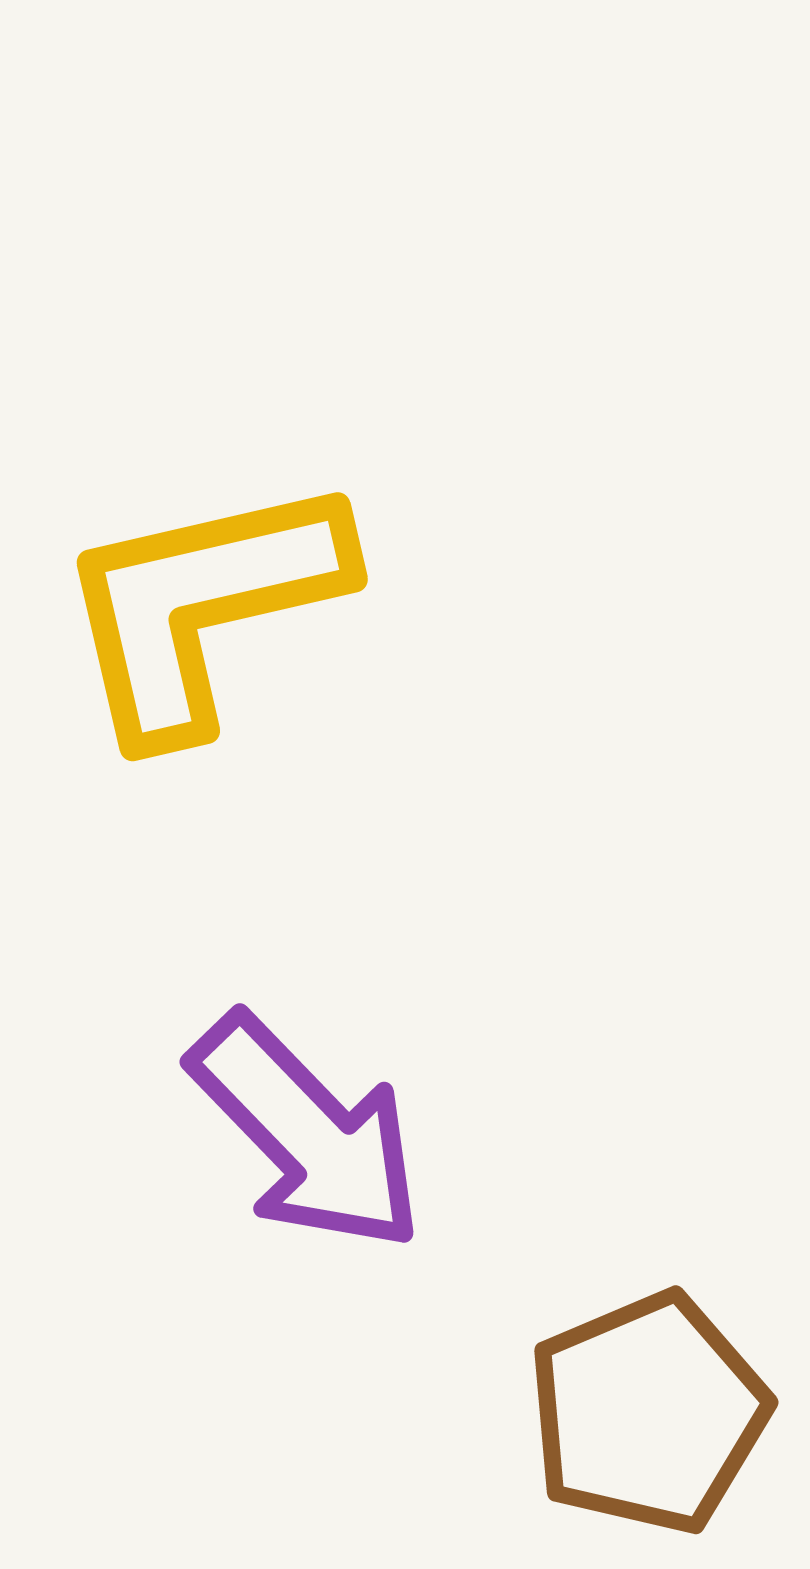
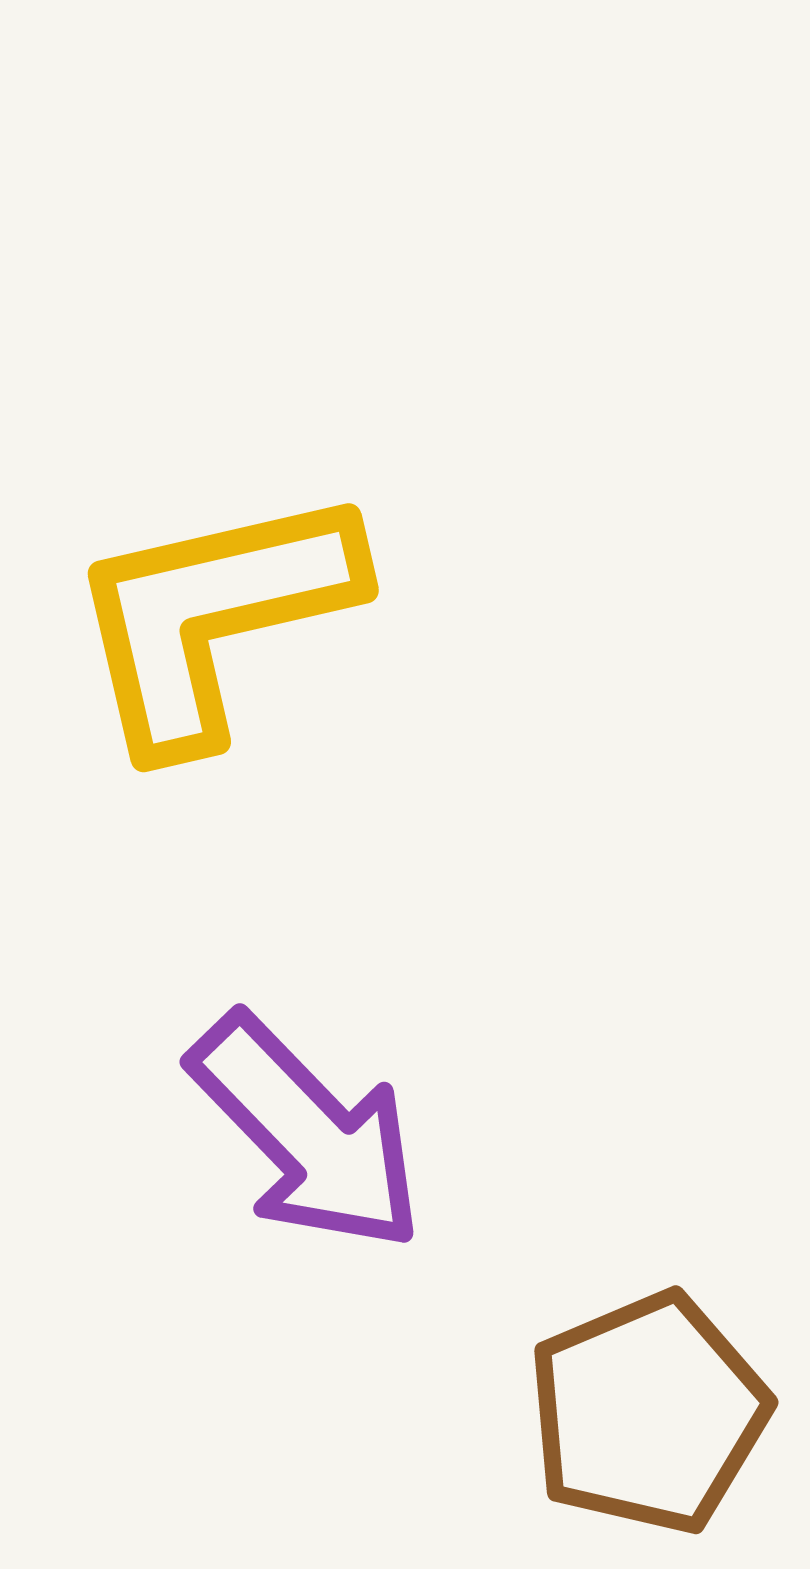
yellow L-shape: moved 11 px right, 11 px down
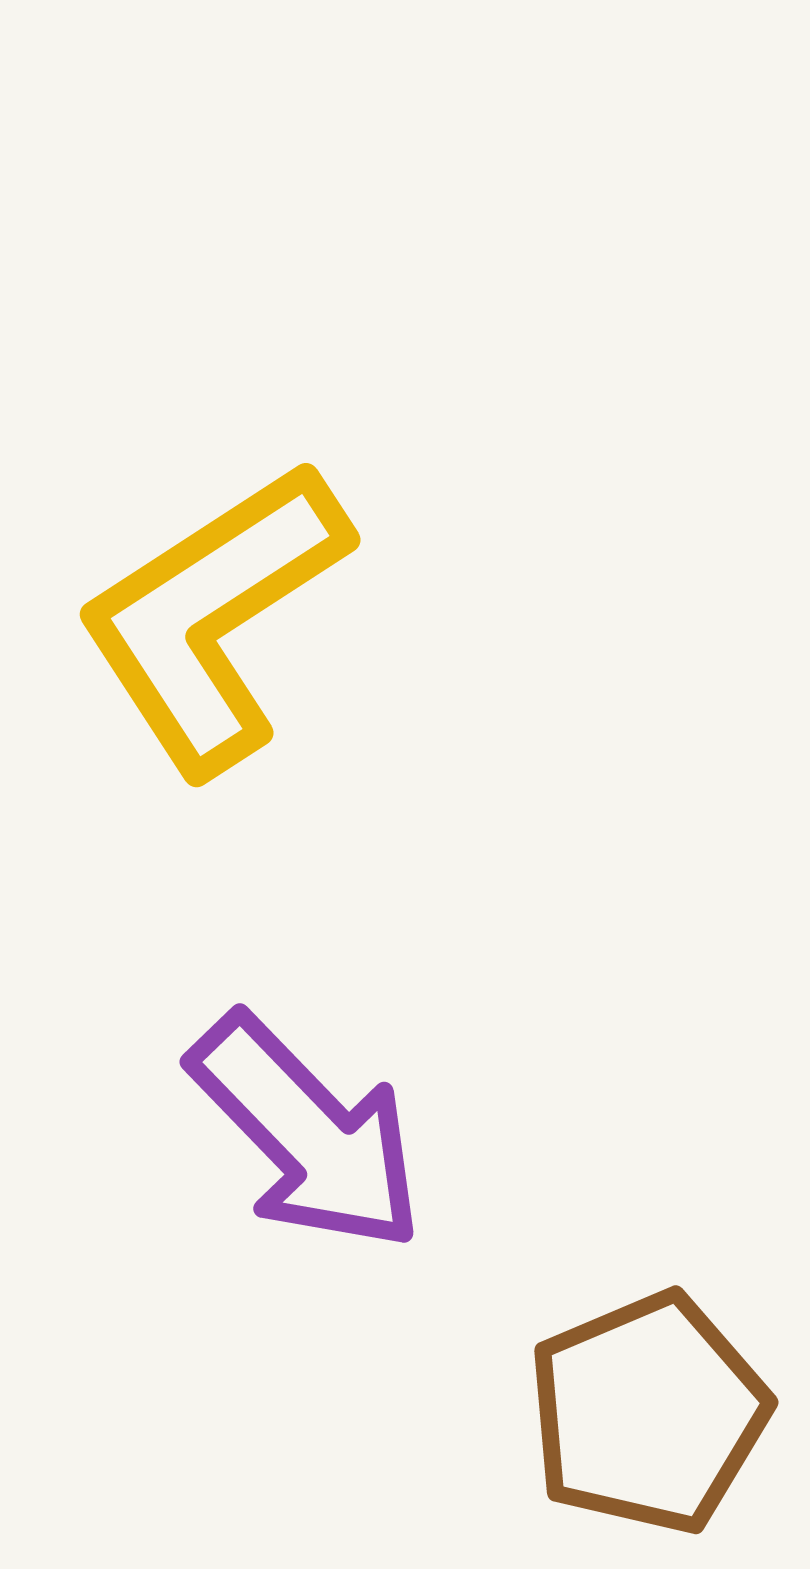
yellow L-shape: rotated 20 degrees counterclockwise
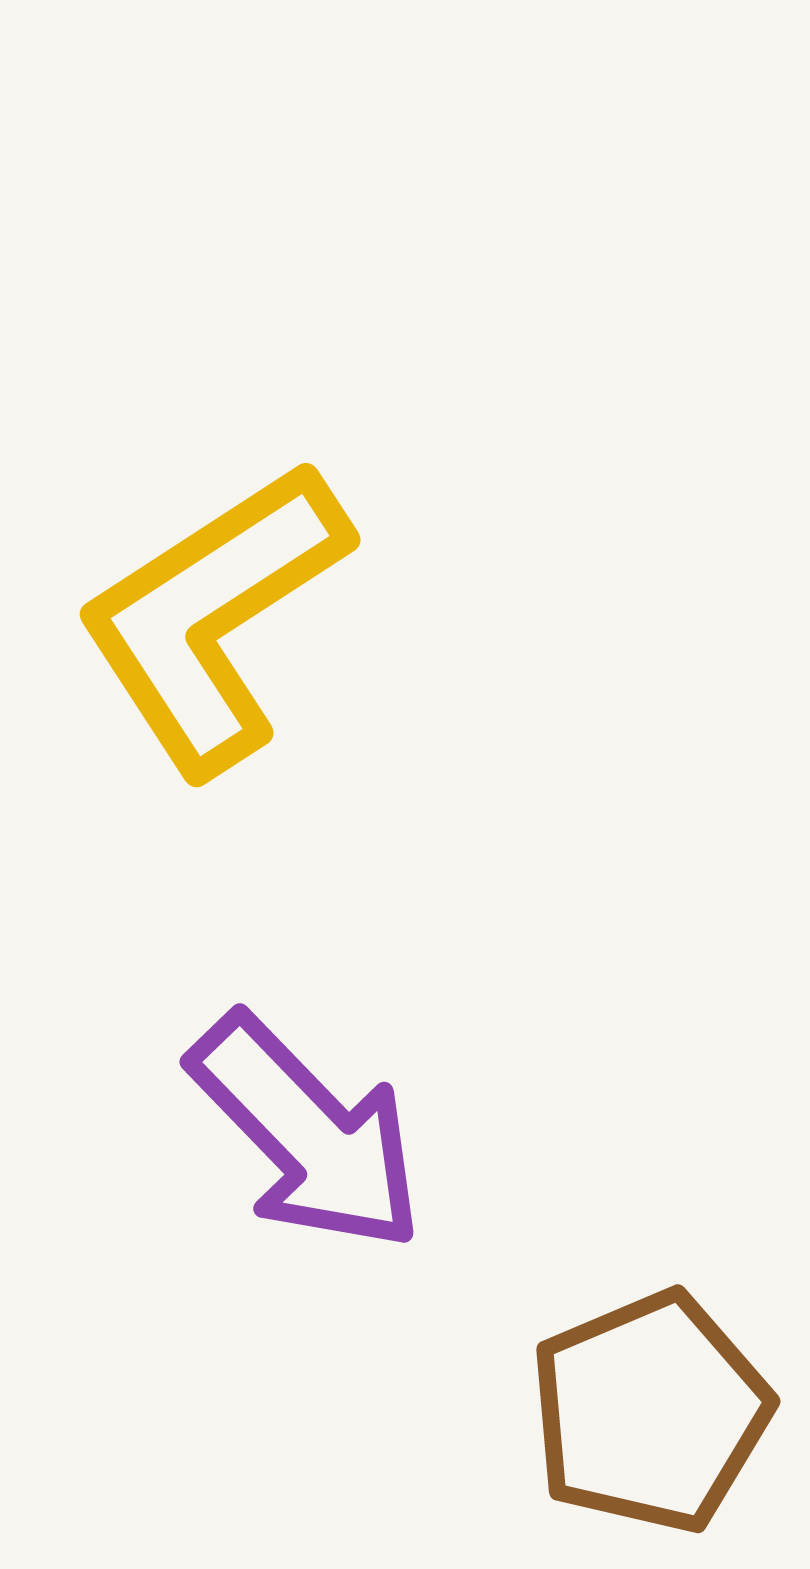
brown pentagon: moved 2 px right, 1 px up
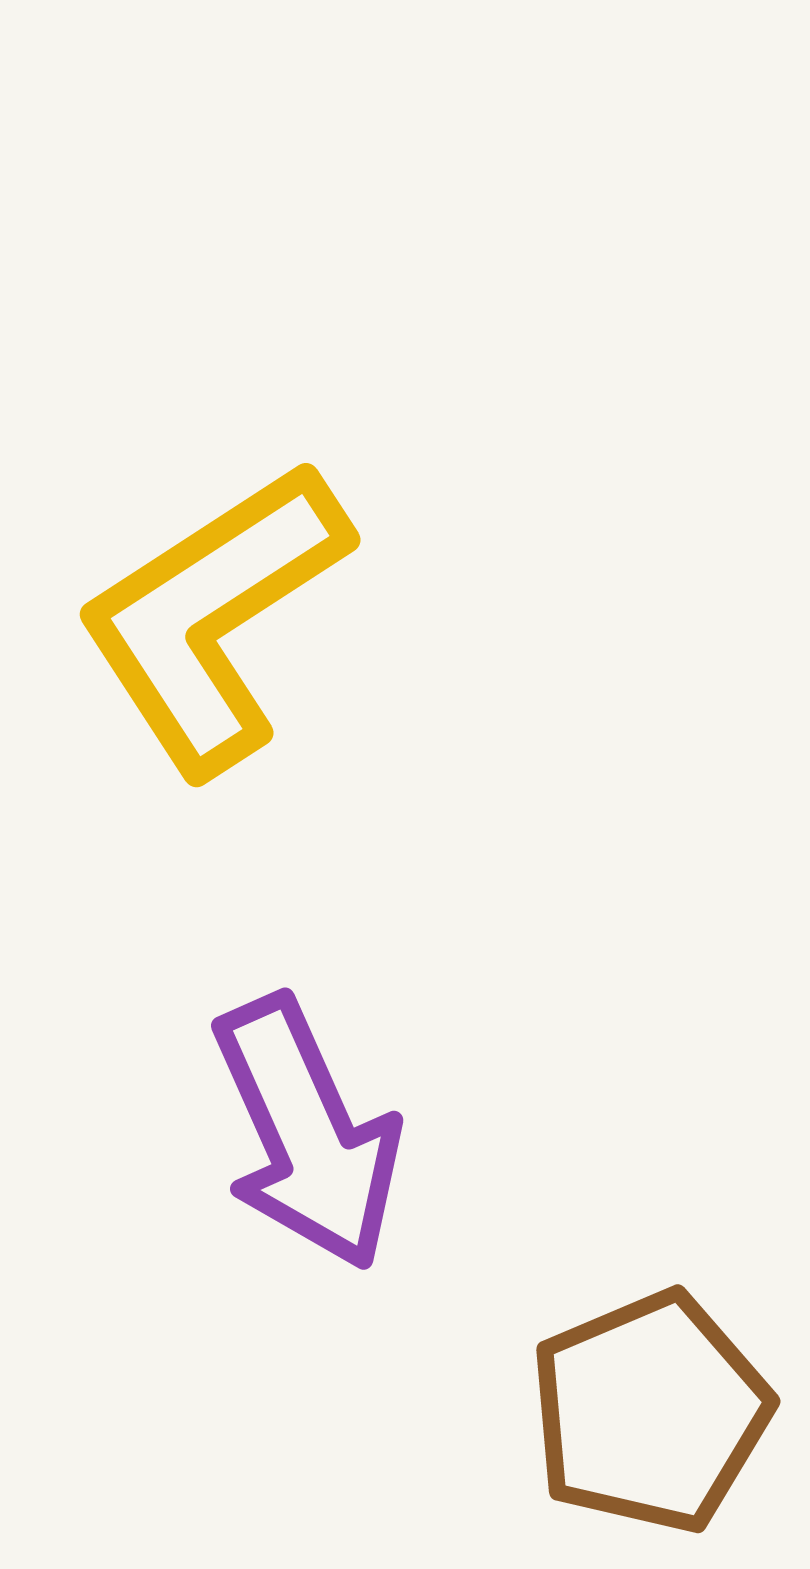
purple arrow: rotated 20 degrees clockwise
